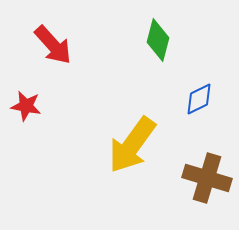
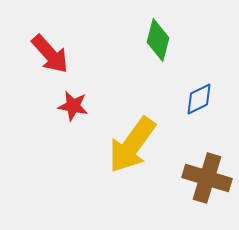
red arrow: moved 3 px left, 9 px down
red star: moved 47 px right
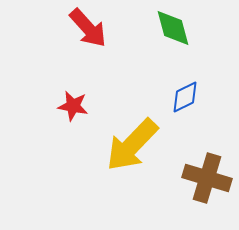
green diamond: moved 15 px right, 12 px up; rotated 30 degrees counterclockwise
red arrow: moved 38 px right, 26 px up
blue diamond: moved 14 px left, 2 px up
yellow arrow: rotated 8 degrees clockwise
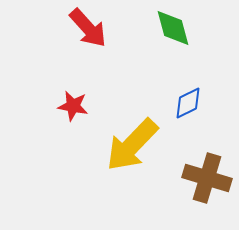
blue diamond: moved 3 px right, 6 px down
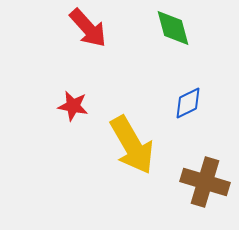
yellow arrow: rotated 74 degrees counterclockwise
brown cross: moved 2 px left, 4 px down
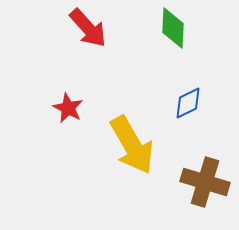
green diamond: rotated 18 degrees clockwise
red star: moved 5 px left, 2 px down; rotated 16 degrees clockwise
